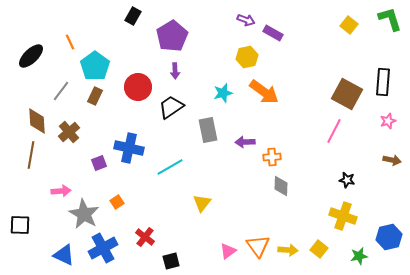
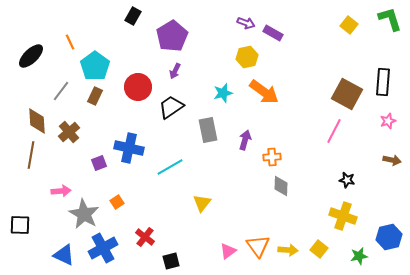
purple arrow at (246, 20): moved 3 px down
purple arrow at (175, 71): rotated 28 degrees clockwise
purple arrow at (245, 142): moved 2 px up; rotated 108 degrees clockwise
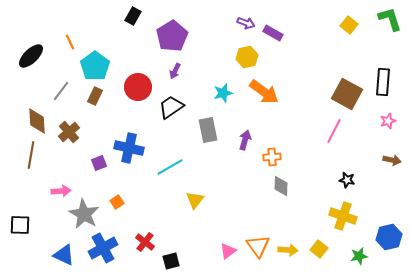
yellow triangle at (202, 203): moved 7 px left, 3 px up
red cross at (145, 237): moved 5 px down
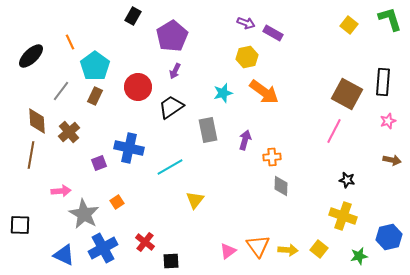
black square at (171, 261): rotated 12 degrees clockwise
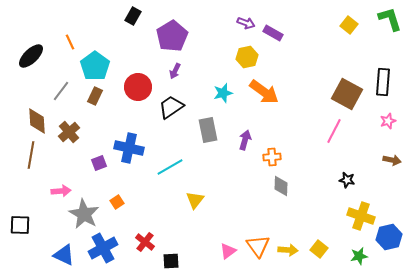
yellow cross at (343, 216): moved 18 px right
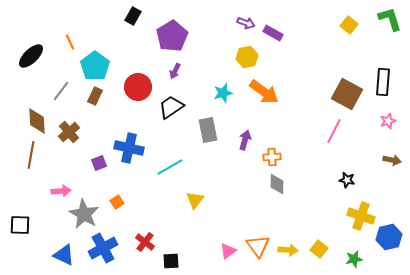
gray diamond at (281, 186): moved 4 px left, 2 px up
green star at (359, 256): moved 5 px left, 3 px down
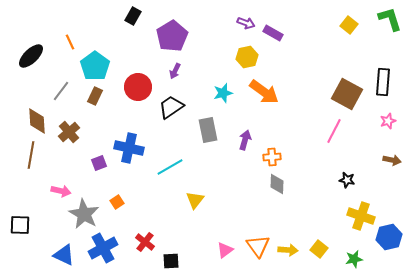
pink arrow at (61, 191): rotated 18 degrees clockwise
pink triangle at (228, 251): moved 3 px left, 1 px up
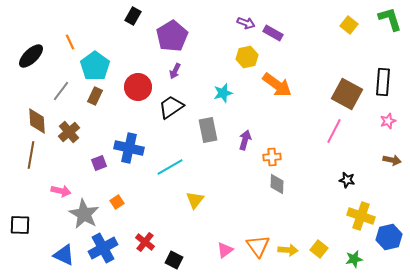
orange arrow at (264, 92): moved 13 px right, 7 px up
black square at (171, 261): moved 3 px right, 1 px up; rotated 30 degrees clockwise
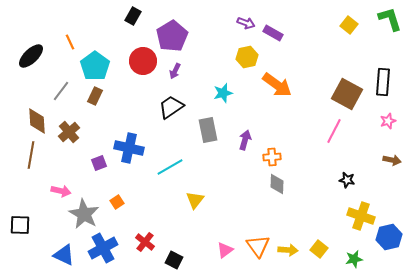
red circle at (138, 87): moved 5 px right, 26 px up
